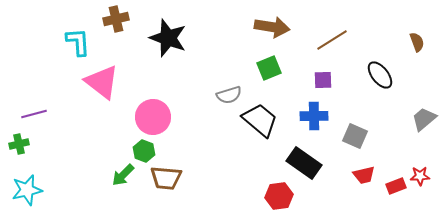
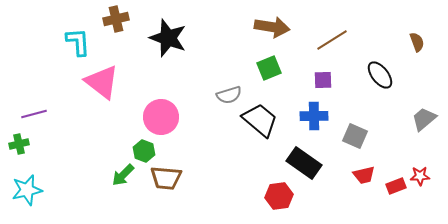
pink circle: moved 8 px right
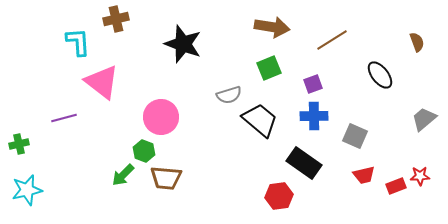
black star: moved 15 px right, 6 px down
purple square: moved 10 px left, 4 px down; rotated 18 degrees counterclockwise
purple line: moved 30 px right, 4 px down
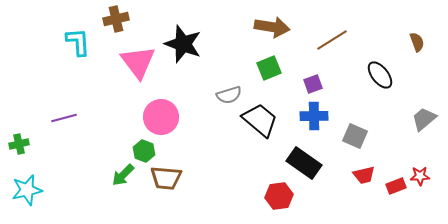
pink triangle: moved 36 px right, 20 px up; rotated 15 degrees clockwise
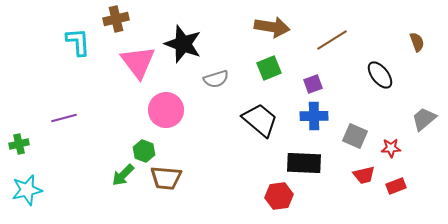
gray semicircle: moved 13 px left, 16 px up
pink circle: moved 5 px right, 7 px up
black rectangle: rotated 32 degrees counterclockwise
red star: moved 29 px left, 28 px up
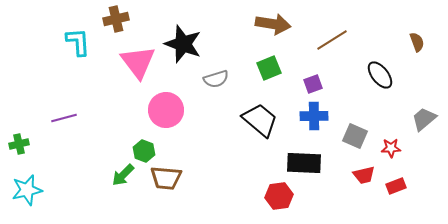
brown arrow: moved 1 px right, 3 px up
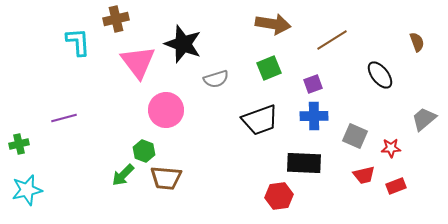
black trapezoid: rotated 120 degrees clockwise
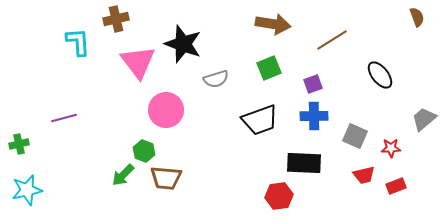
brown semicircle: moved 25 px up
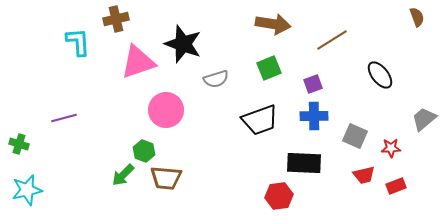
pink triangle: rotated 48 degrees clockwise
green cross: rotated 30 degrees clockwise
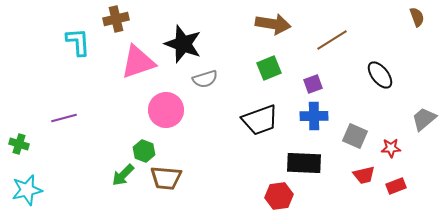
gray semicircle: moved 11 px left
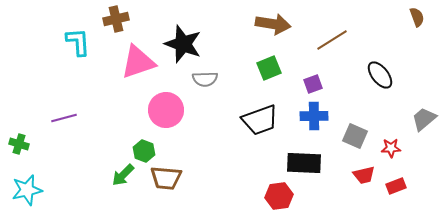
gray semicircle: rotated 15 degrees clockwise
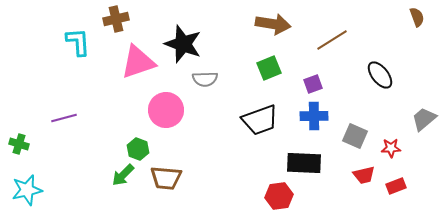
green hexagon: moved 6 px left, 2 px up
